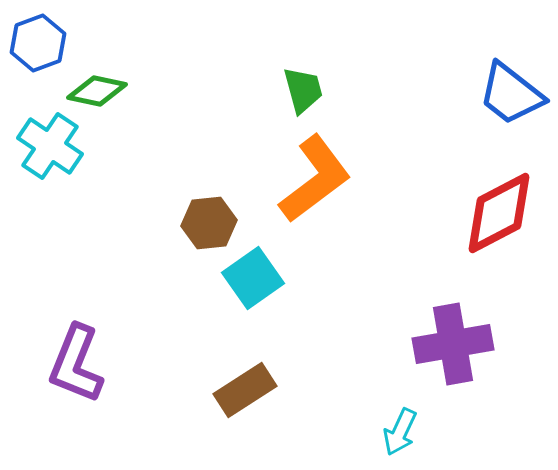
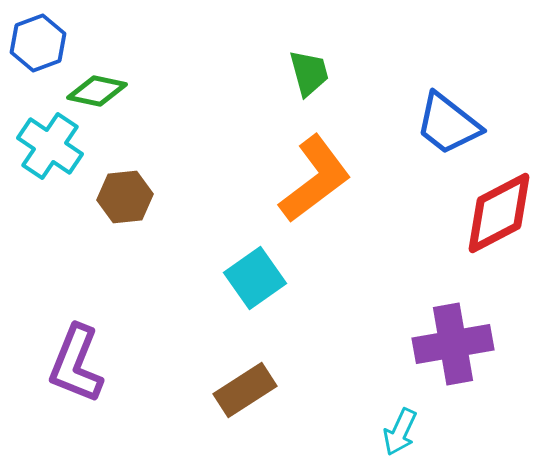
green trapezoid: moved 6 px right, 17 px up
blue trapezoid: moved 63 px left, 30 px down
brown hexagon: moved 84 px left, 26 px up
cyan square: moved 2 px right
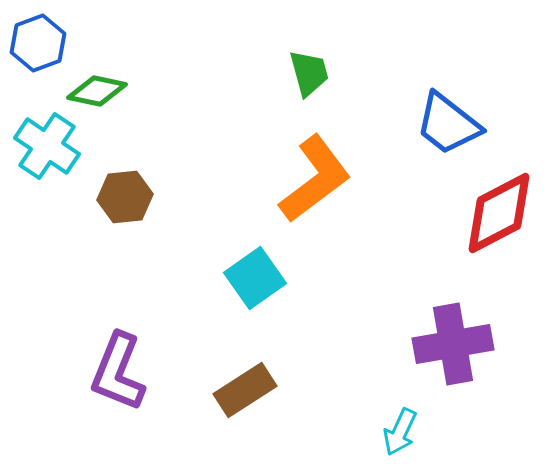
cyan cross: moved 3 px left
purple L-shape: moved 42 px right, 8 px down
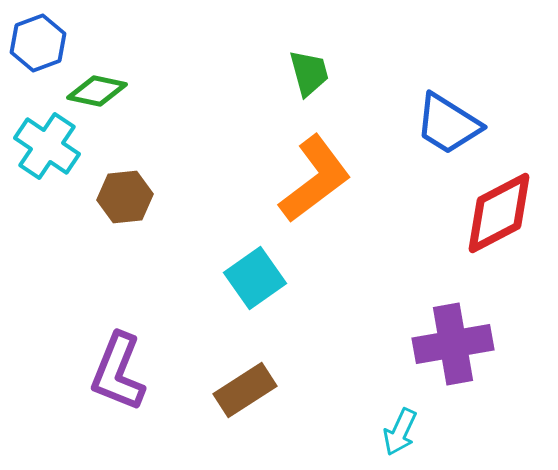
blue trapezoid: rotated 6 degrees counterclockwise
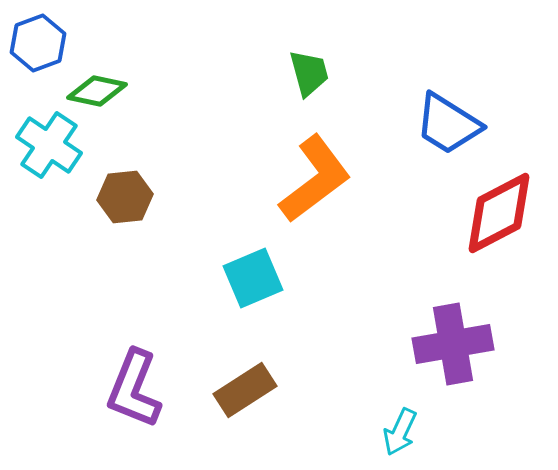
cyan cross: moved 2 px right, 1 px up
cyan square: moved 2 px left; rotated 12 degrees clockwise
purple L-shape: moved 16 px right, 17 px down
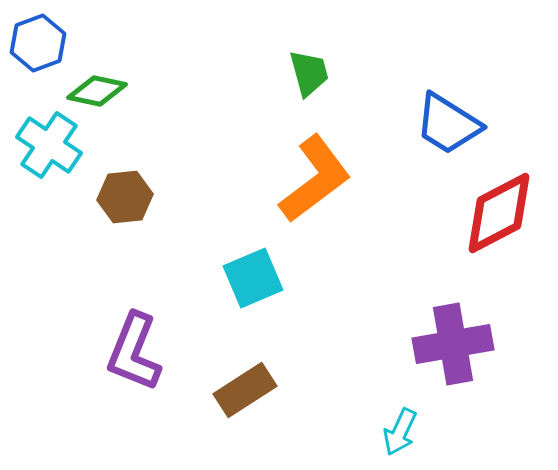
purple L-shape: moved 37 px up
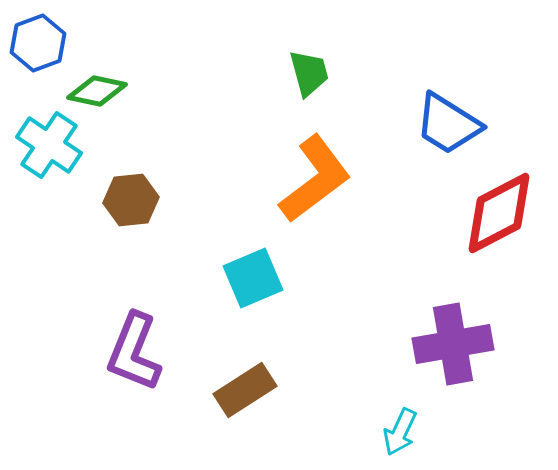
brown hexagon: moved 6 px right, 3 px down
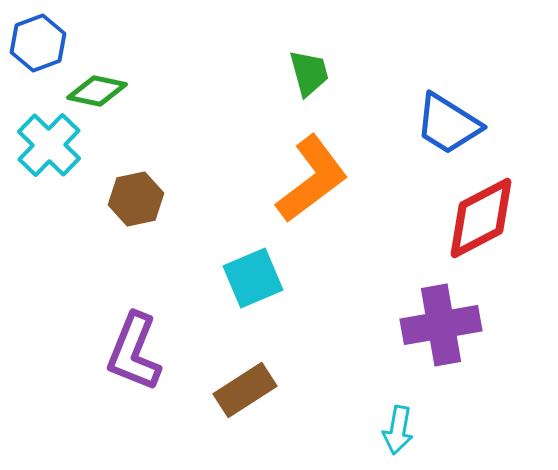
cyan cross: rotated 10 degrees clockwise
orange L-shape: moved 3 px left
brown hexagon: moved 5 px right, 1 px up; rotated 6 degrees counterclockwise
red diamond: moved 18 px left, 5 px down
purple cross: moved 12 px left, 19 px up
cyan arrow: moved 2 px left, 2 px up; rotated 15 degrees counterclockwise
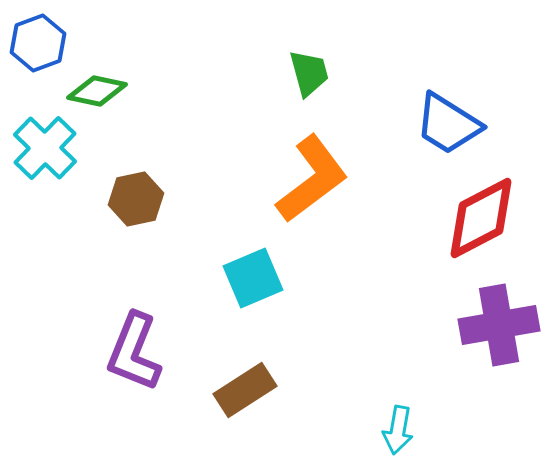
cyan cross: moved 4 px left, 3 px down
purple cross: moved 58 px right
